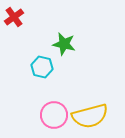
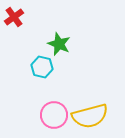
green star: moved 5 px left; rotated 10 degrees clockwise
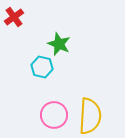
yellow semicircle: rotated 72 degrees counterclockwise
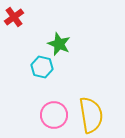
yellow semicircle: moved 1 px right, 1 px up; rotated 12 degrees counterclockwise
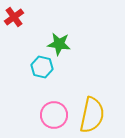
green star: rotated 15 degrees counterclockwise
yellow semicircle: moved 1 px right; rotated 21 degrees clockwise
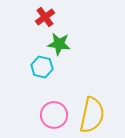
red cross: moved 31 px right
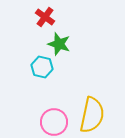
red cross: rotated 18 degrees counterclockwise
green star: rotated 10 degrees clockwise
pink circle: moved 7 px down
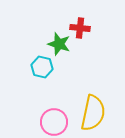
red cross: moved 35 px right, 11 px down; rotated 30 degrees counterclockwise
yellow semicircle: moved 1 px right, 2 px up
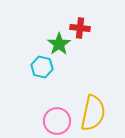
green star: rotated 20 degrees clockwise
pink circle: moved 3 px right, 1 px up
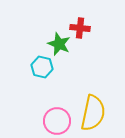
green star: rotated 15 degrees counterclockwise
